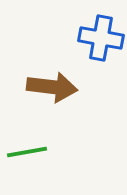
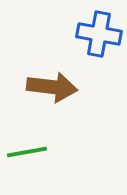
blue cross: moved 2 px left, 4 px up
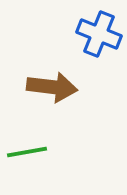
blue cross: rotated 12 degrees clockwise
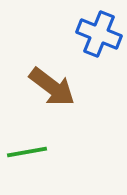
brown arrow: rotated 30 degrees clockwise
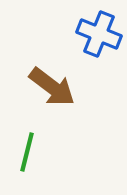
green line: rotated 66 degrees counterclockwise
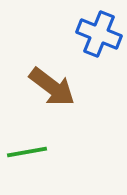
green line: rotated 66 degrees clockwise
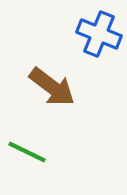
green line: rotated 36 degrees clockwise
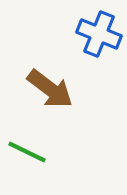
brown arrow: moved 2 px left, 2 px down
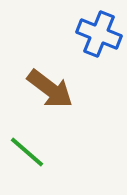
green line: rotated 15 degrees clockwise
